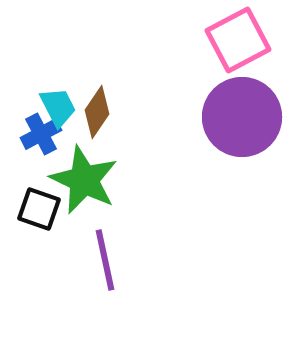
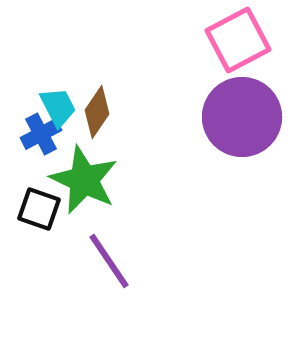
purple line: moved 4 px right, 1 px down; rotated 22 degrees counterclockwise
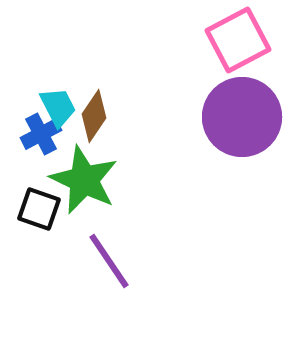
brown diamond: moved 3 px left, 4 px down
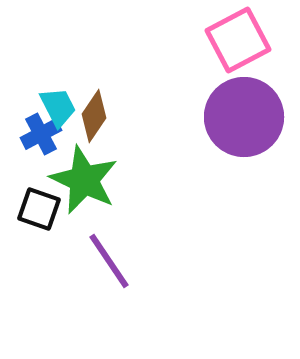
purple circle: moved 2 px right
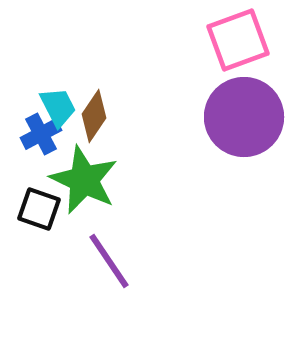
pink square: rotated 8 degrees clockwise
